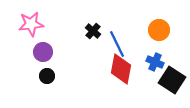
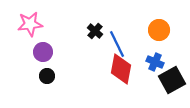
pink star: moved 1 px left
black cross: moved 2 px right
black square: rotated 28 degrees clockwise
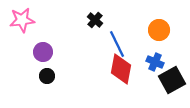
pink star: moved 8 px left, 4 px up
black cross: moved 11 px up
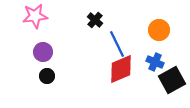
pink star: moved 13 px right, 4 px up
red diamond: rotated 56 degrees clockwise
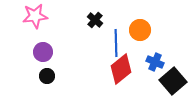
orange circle: moved 19 px left
blue line: moved 1 px left, 1 px up; rotated 24 degrees clockwise
red diamond: rotated 16 degrees counterclockwise
black square: moved 1 px right, 1 px down; rotated 12 degrees counterclockwise
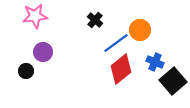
blue line: rotated 56 degrees clockwise
black circle: moved 21 px left, 5 px up
